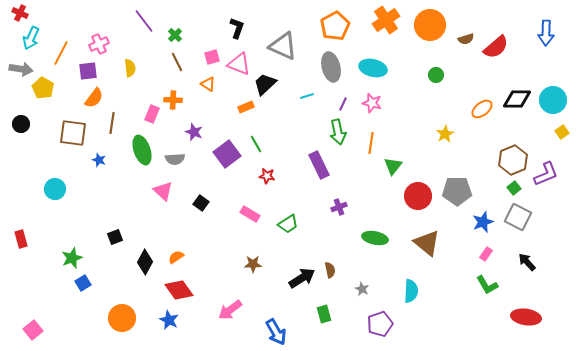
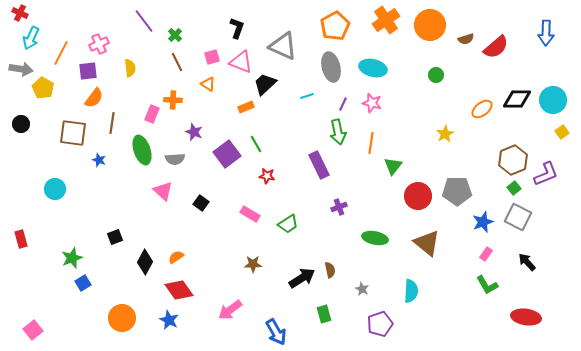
pink triangle at (239, 64): moved 2 px right, 2 px up
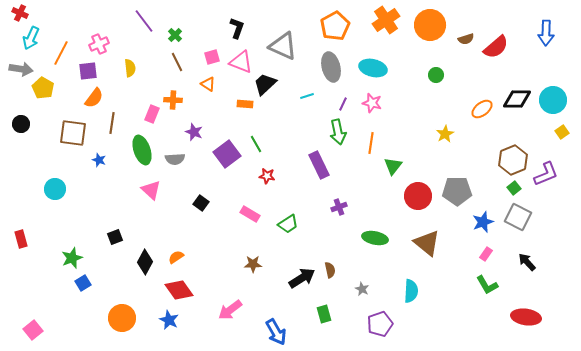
orange rectangle at (246, 107): moved 1 px left, 3 px up; rotated 28 degrees clockwise
pink triangle at (163, 191): moved 12 px left, 1 px up
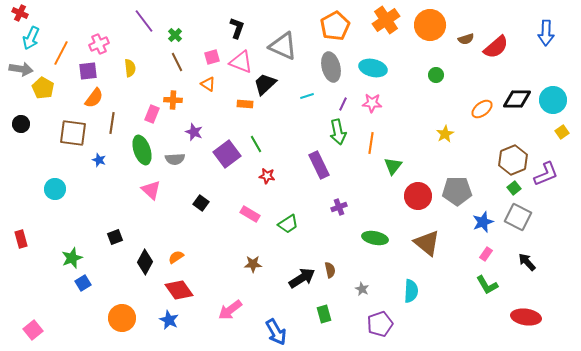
pink star at (372, 103): rotated 12 degrees counterclockwise
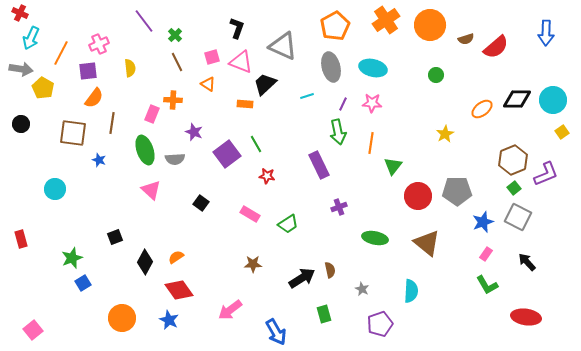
green ellipse at (142, 150): moved 3 px right
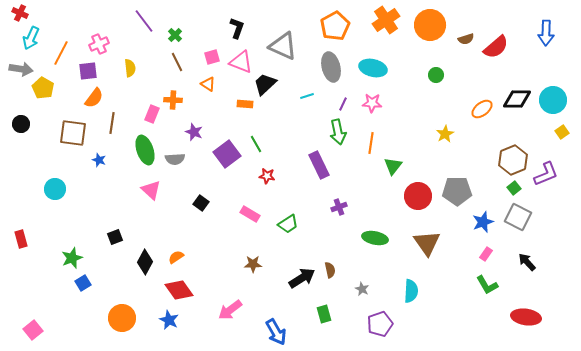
brown triangle at (427, 243): rotated 16 degrees clockwise
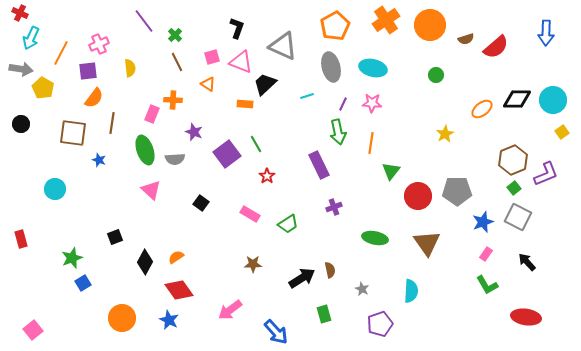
green triangle at (393, 166): moved 2 px left, 5 px down
red star at (267, 176): rotated 28 degrees clockwise
purple cross at (339, 207): moved 5 px left
blue arrow at (276, 332): rotated 12 degrees counterclockwise
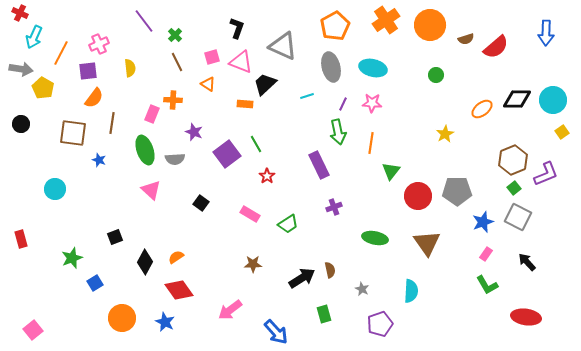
cyan arrow at (31, 38): moved 3 px right, 1 px up
blue square at (83, 283): moved 12 px right
blue star at (169, 320): moved 4 px left, 2 px down
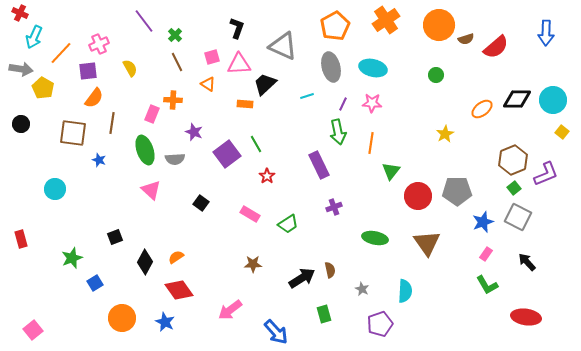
orange circle at (430, 25): moved 9 px right
orange line at (61, 53): rotated 15 degrees clockwise
pink triangle at (241, 62): moved 2 px left, 2 px down; rotated 25 degrees counterclockwise
yellow semicircle at (130, 68): rotated 24 degrees counterclockwise
yellow square at (562, 132): rotated 16 degrees counterclockwise
cyan semicircle at (411, 291): moved 6 px left
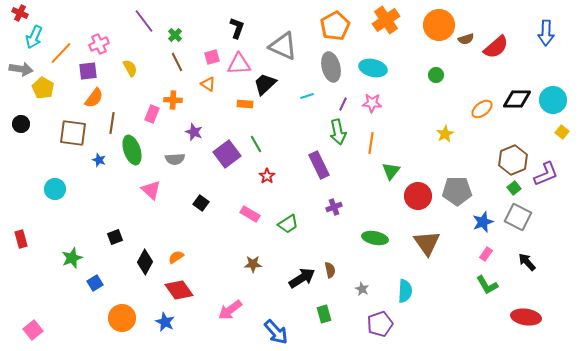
green ellipse at (145, 150): moved 13 px left
